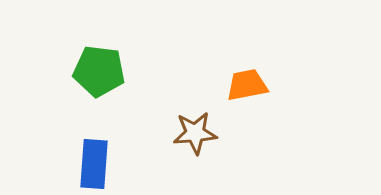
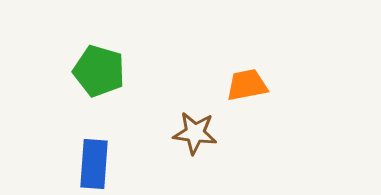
green pentagon: rotated 9 degrees clockwise
brown star: rotated 12 degrees clockwise
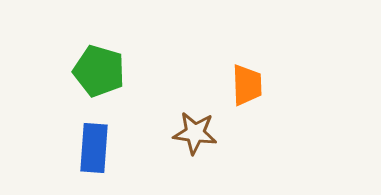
orange trapezoid: rotated 99 degrees clockwise
blue rectangle: moved 16 px up
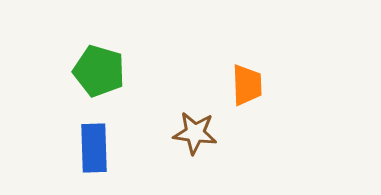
blue rectangle: rotated 6 degrees counterclockwise
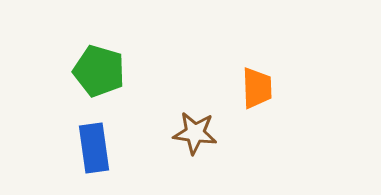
orange trapezoid: moved 10 px right, 3 px down
blue rectangle: rotated 6 degrees counterclockwise
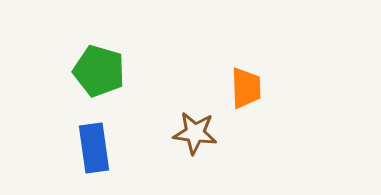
orange trapezoid: moved 11 px left
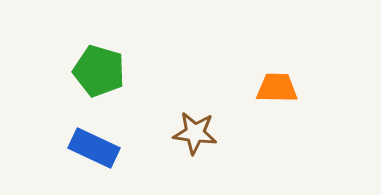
orange trapezoid: moved 31 px right; rotated 87 degrees counterclockwise
blue rectangle: rotated 57 degrees counterclockwise
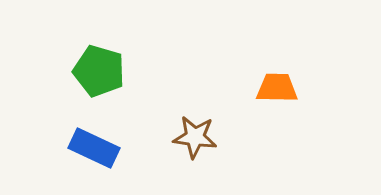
brown star: moved 4 px down
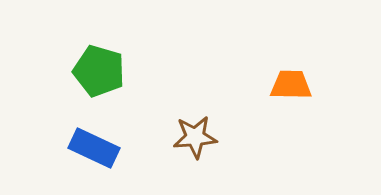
orange trapezoid: moved 14 px right, 3 px up
brown star: rotated 12 degrees counterclockwise
